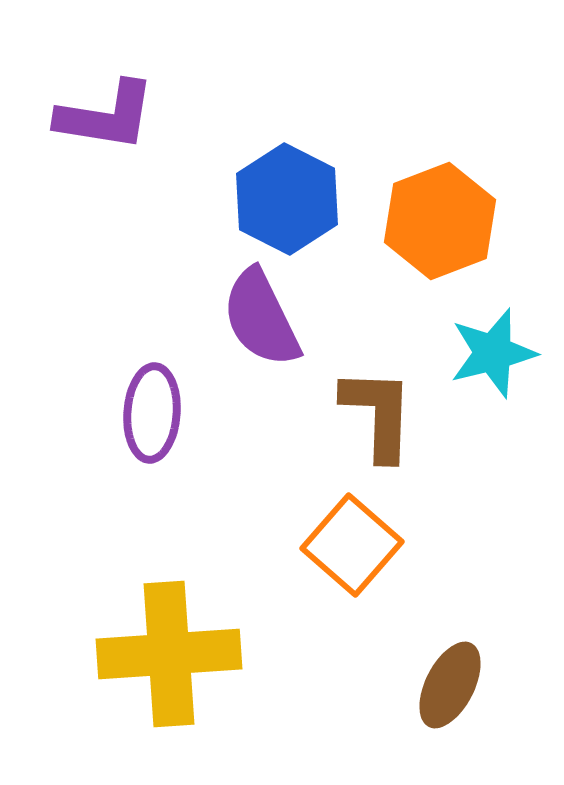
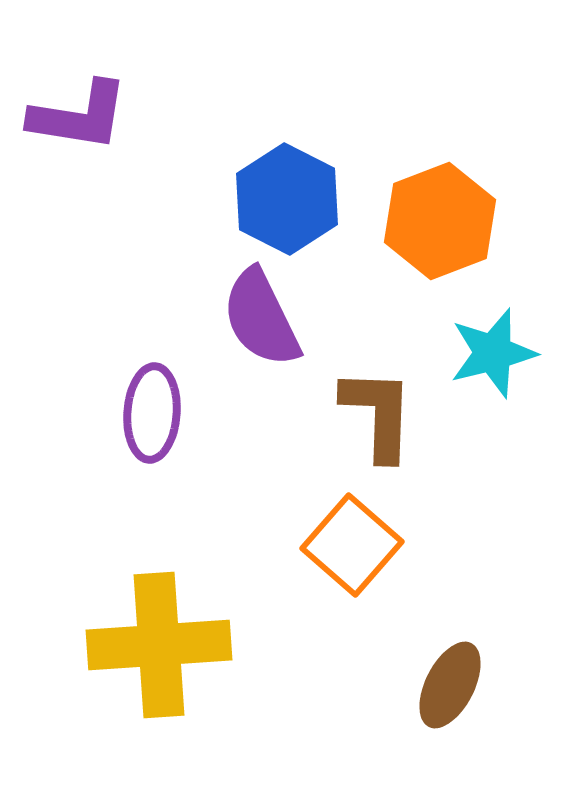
purple L-shape: moved 27 px left
yellow cross: moved 10 px left, 9 px up
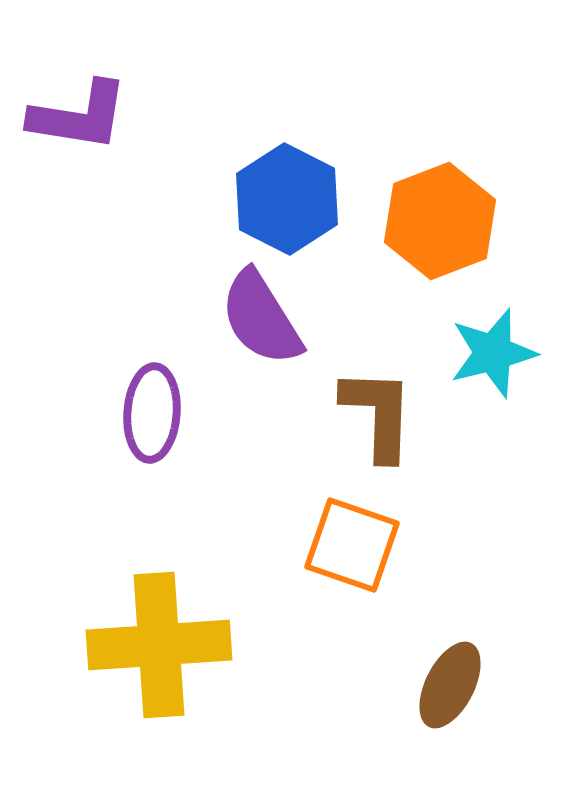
purple semicircle: rotated 6 degrees counterclockwise
orange square: rotated 22 degrees counterclockwise
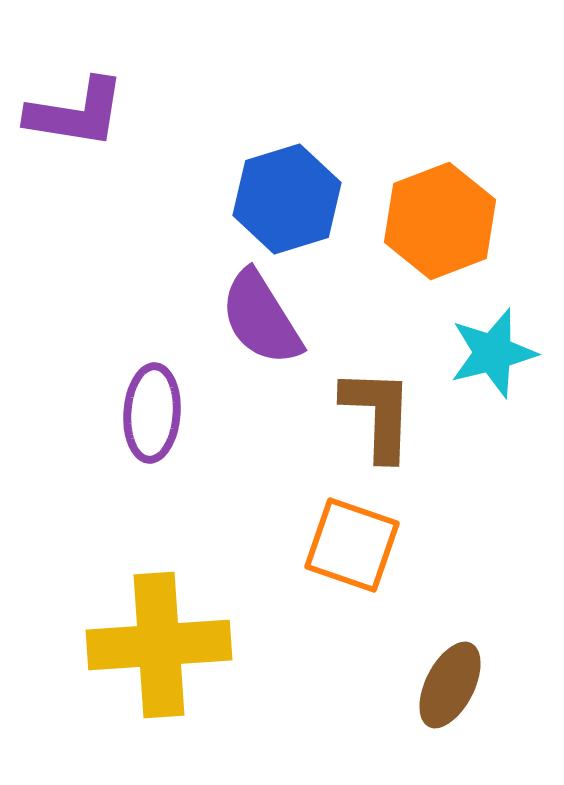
purple L-shape: moved 3 px left, 3 px up
blue hexagon: rotated 16 degrees clockwise
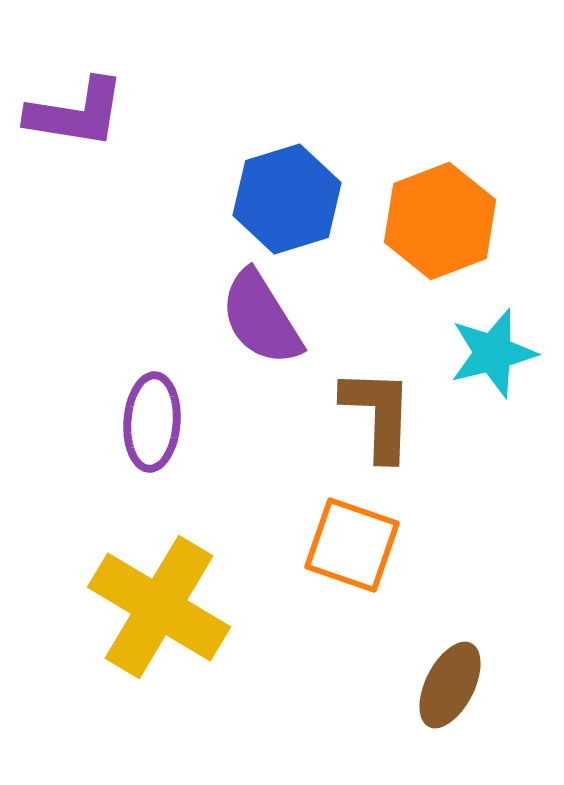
purple ellipse: moved 9 px down
yellow cross: moved 38 px up; rotated 35 degrees clockwise
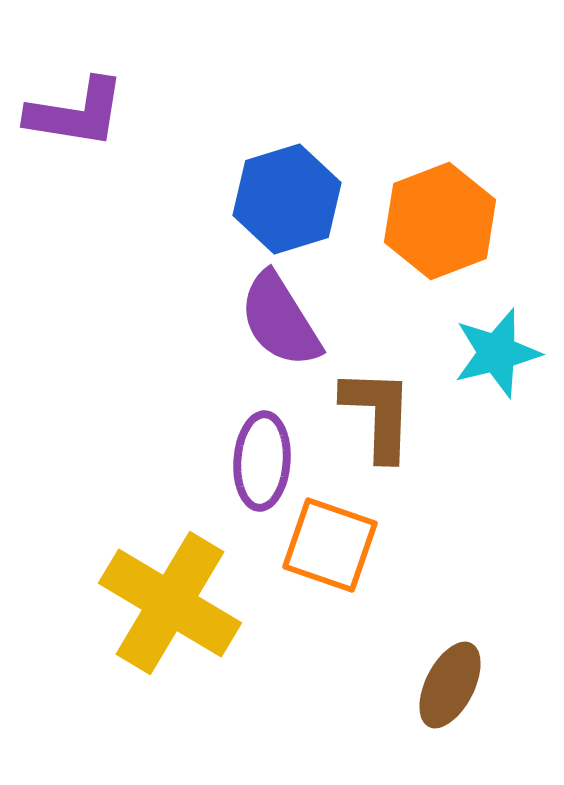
purple semicircle: moved 19 px right, 2 px down
cyan star: moved 4 px right
purple ellipse: moved 110 px right, 39 px down
orange square: moved 22 px left
yellow cross: moved 11 px right, 4 px up
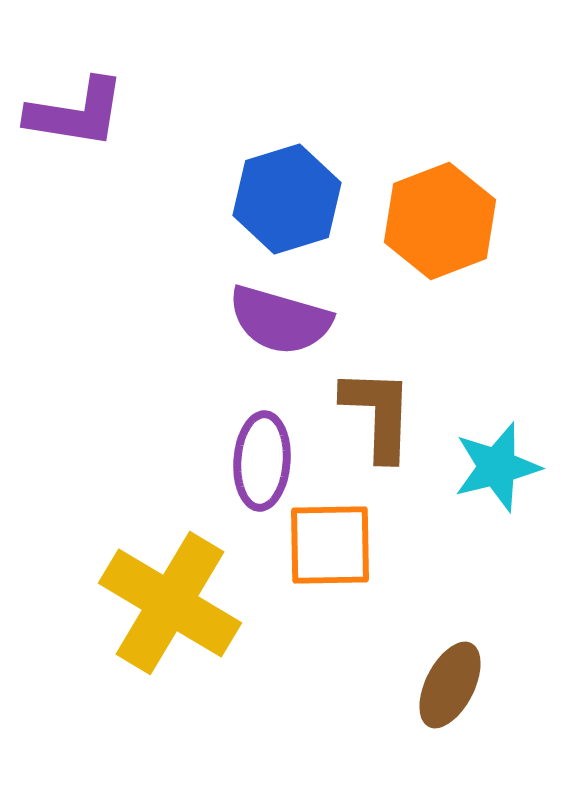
purple semicircle: rotated 42 degrees counterclockwise
cyan star: moved 114 px down
orange square: rotated 20 degrees counterclockwise
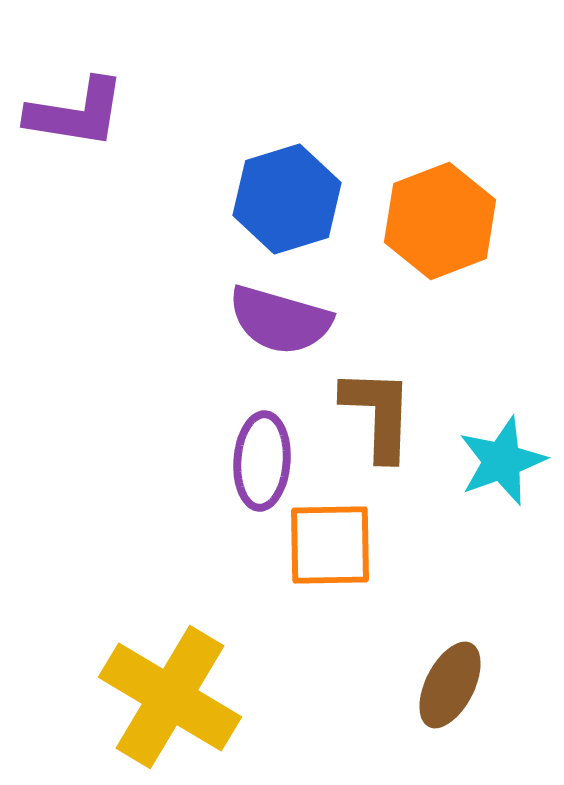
cyan star: moved 5 px right, 6 px up; rotated 6 degrees counterclockwise
yellow cross: moved 94 px down
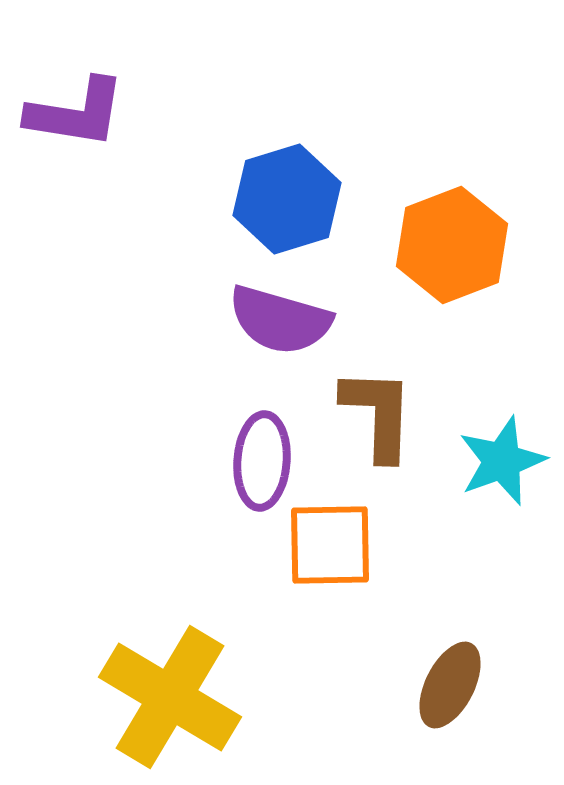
orange hexagon: moved 12 px right, 24 px down
